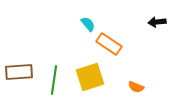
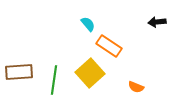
orange rectangle: moved 2 px down
yellow square: moved 4 px up; rotated 24 degrees counterclockwise
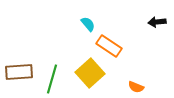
green line: moved 2 px left, 1 px up; rotated 8 degrees clockwise
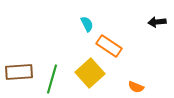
cyan semicircle: moved 1 px left; rotated 14 degrees clockwise
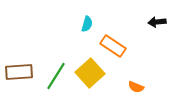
cyan semicircle: rotated 42 degrees clockwise
orange rectangle: moved 4 px right
green line: moved 4 px right, 3 px up; rotated 16 degrees clockwise
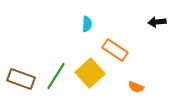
cyan semicircle: rotated 14 degrees counterclockwise
orange rectangle: moved 2 px right, 4 px down
brown rectangle: moved 2 px right, 7 px down; rotated 24 degrees clockwise
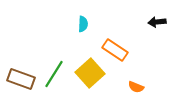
cyan semicircle: moved 4 px left
green line: moved 2 px left, 2 px up
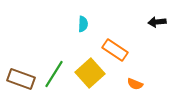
orange semicircle: moved 1 px left, 3 px up
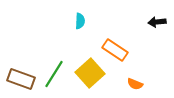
cyan semicircle: moved 3 px left, 3 px up
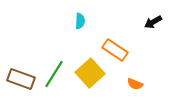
black arrow: moved 4 px left; rotated 24 degrees counterclockwise
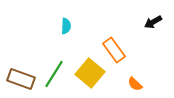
cyan semicircle: moved 14 px left, 5 px down
orange rectangle: moved 1 px left; rotated 20 degrees clockwise
yellow square: rotated 8 degrees counterclockwise
orange semicircle: rotated 21 degrees clockwise
